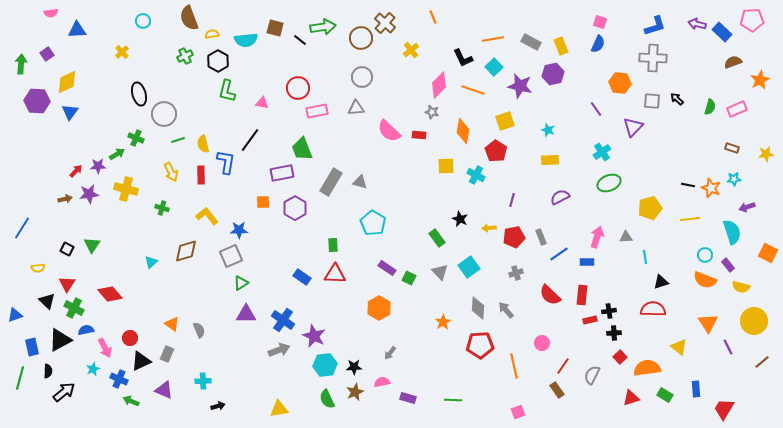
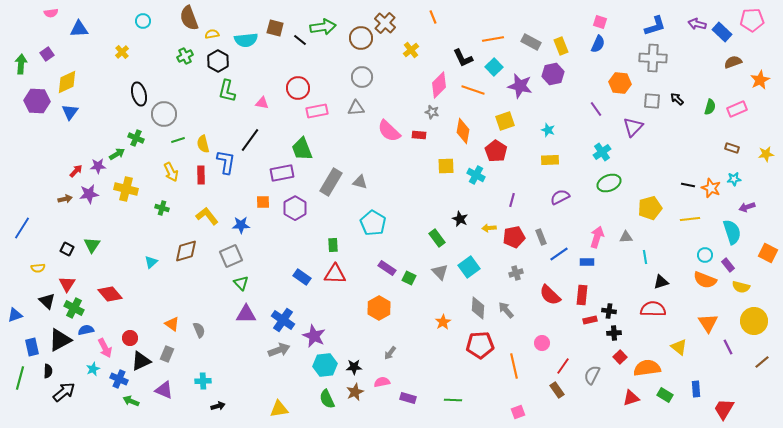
blue triangle at (77, 30): moved 2 px right, 1 px up
blue star at (239, 230): moved 2 px right, 5 px up
green triangle at (241, 283): rotated 42 degrees counterclockwise
black cross at (609, 311): rotated 16 degrees clockwise
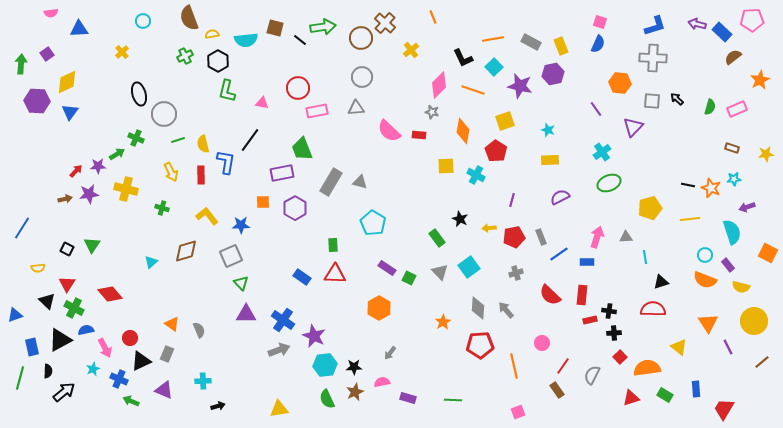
brown semicircle at (733, 62): moved 5 px up; rotated 18 degrees counterclockwise
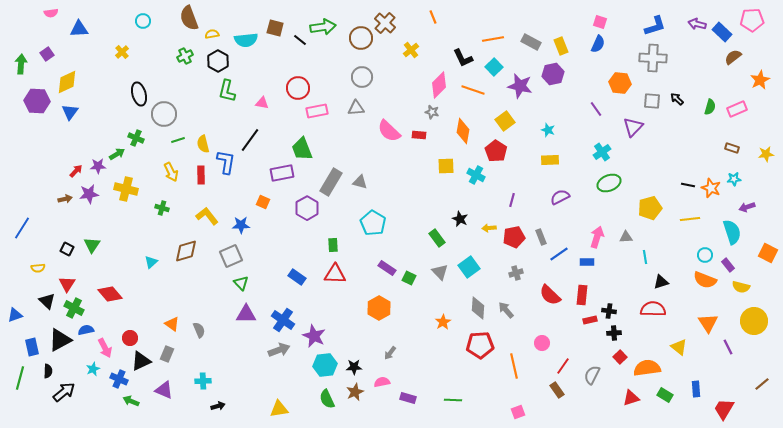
yellow square at (505, 121): rotated 18 degrees counterclockwise
orange square at (263, 202): rotated 24 degrees clockwise
purple hexagon at (295, 208): moved 12 px right
blue rectangle at (302, 277): moved 5 px left
brown line at (762, 362): moved 22 px down
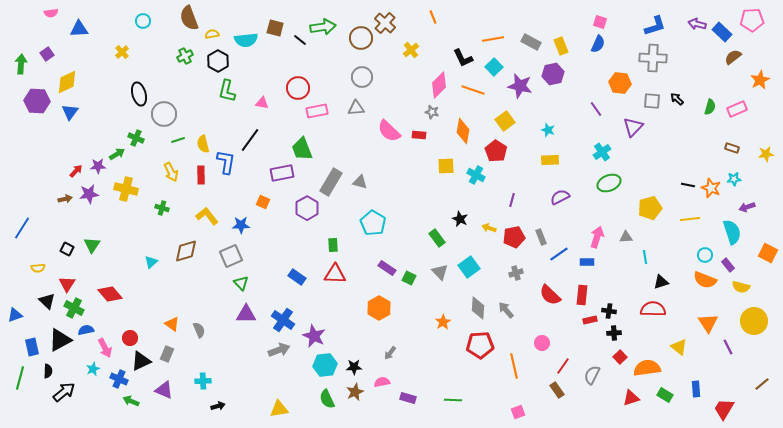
yellow arrow at (489, 228): rotated 24 degrees clockwise
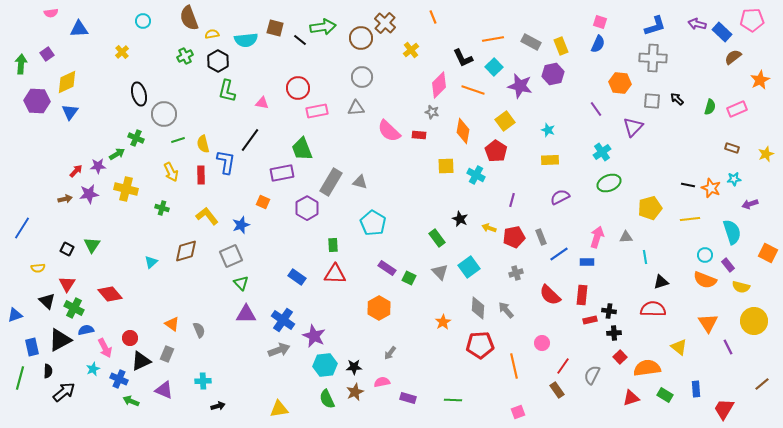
yellow star at (766, 154): rotated 14 degrees counterclockwise
purple arrow at (747, 207): moved 3 px right, 3 px up
blue star at (241, 225): rotated 18 degrees counterclockwise
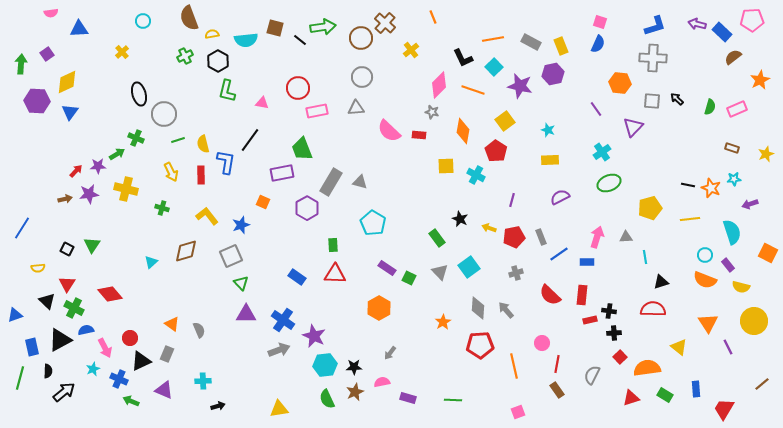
red line at (563, 366): moved 6 px left, 2 px up; rotated 24 degrees counterclockwise
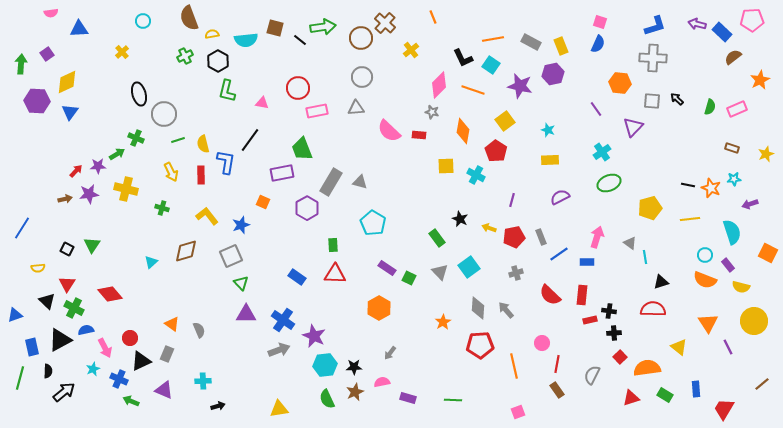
cyan square at (494, 67): moved 3 px left, 2 px up; rotated 12 degrees counterclockwise
gray triangle at (626, 237): moved 4 px right, 6 px down; rotated 40 degrees clockwise
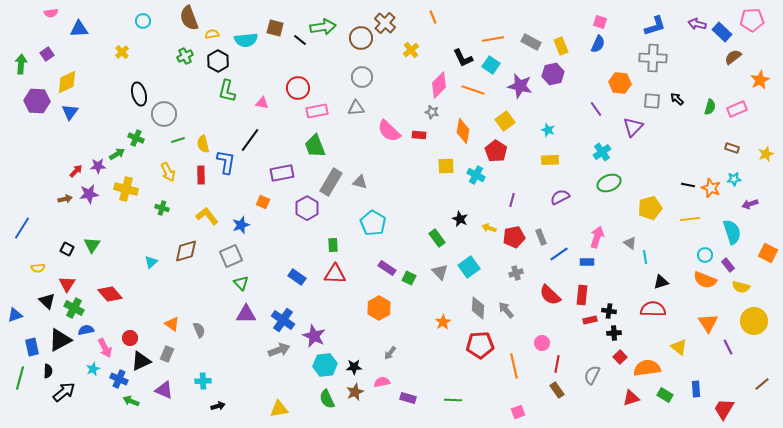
green trapezoid at (302, 149): moved 13 px right, 3 px up
yellow arrow at (171, 172): moved 3 px left
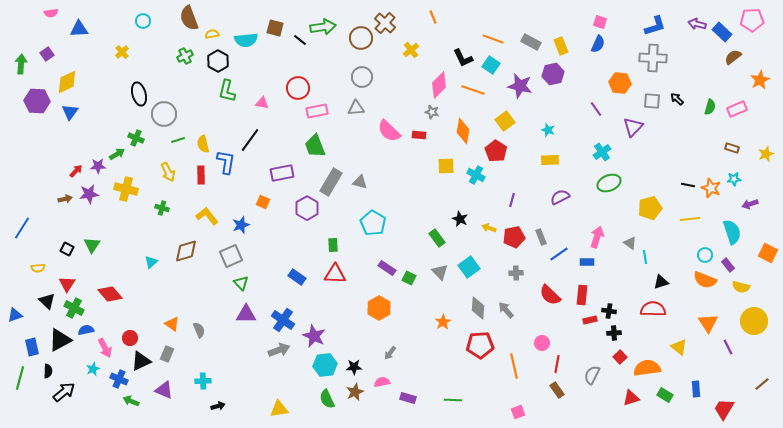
orange line at (493, 39): rotated 30 degrees clockwise
gray cross at (516, 273): rotated 16 degrees clockwise
